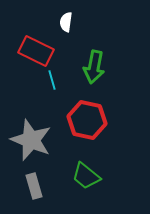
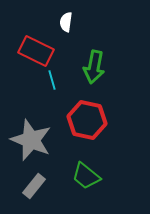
gray rectangle: rotated 55 degrees clockwise
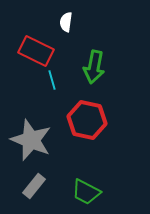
green trapezoid: moved 16 px down; rotated 12 degrees counterclockwise
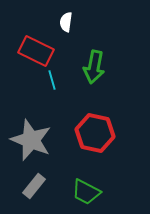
red hexagon: moved 8 px right, 13 px down
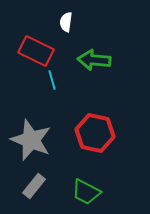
green arrow: moved 7 px up; rotated 84 degrees clockwise
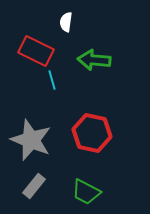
red hexagon: moved 3 px left
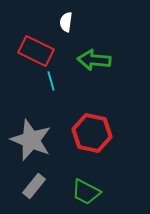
cyan line: moved 1 px left, 1 px down
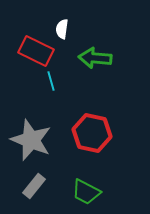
white semicircle: moved 4 px left, 7 px down
green arrow: moved 1 px right, 2 px up
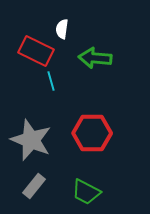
red hexagon: rotated 12 degrees counterclockwise
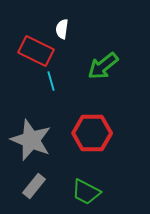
green arrow: moved 8 px right, 8 px down; rotated 44 degrees counterclockwise
